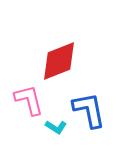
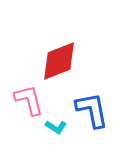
blue L-shape: moved 3 px right
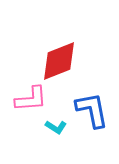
pink L-shape: moved 2 px right, 1 px up; rotated 100 degrees clockwise
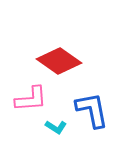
red diamond: rotated 57 degrees clockwise
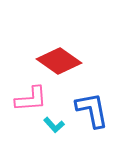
cyan L-shape: moved 2 px left, 2 px up; rotated 15 degrees clockwise
